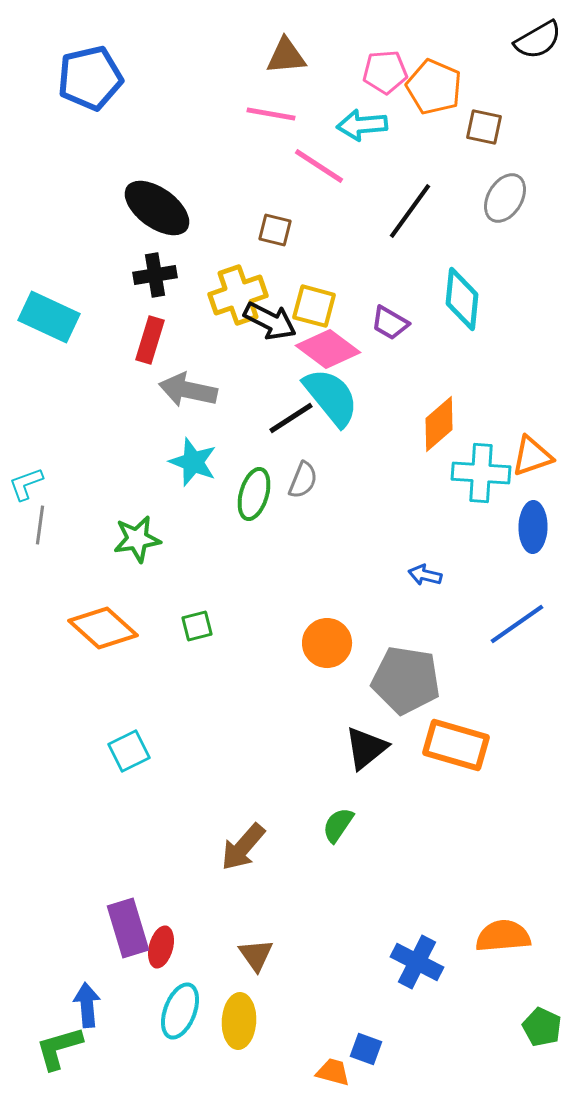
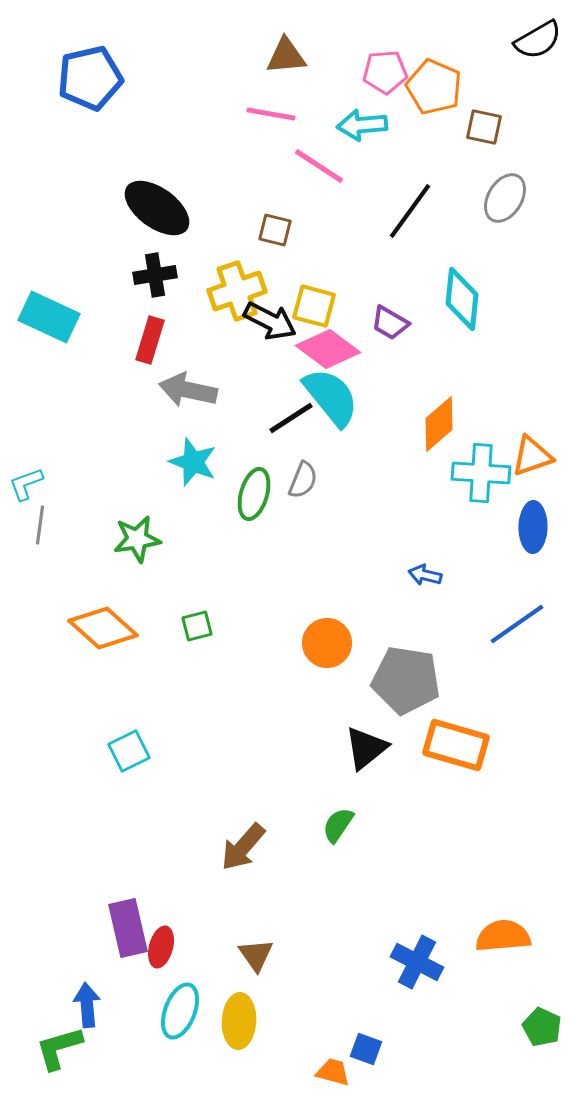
yellow cross at (238, 295): moved 1 px left, 4 px up
purple rectangle at (128, 928): rotated 4 degrees clockwise
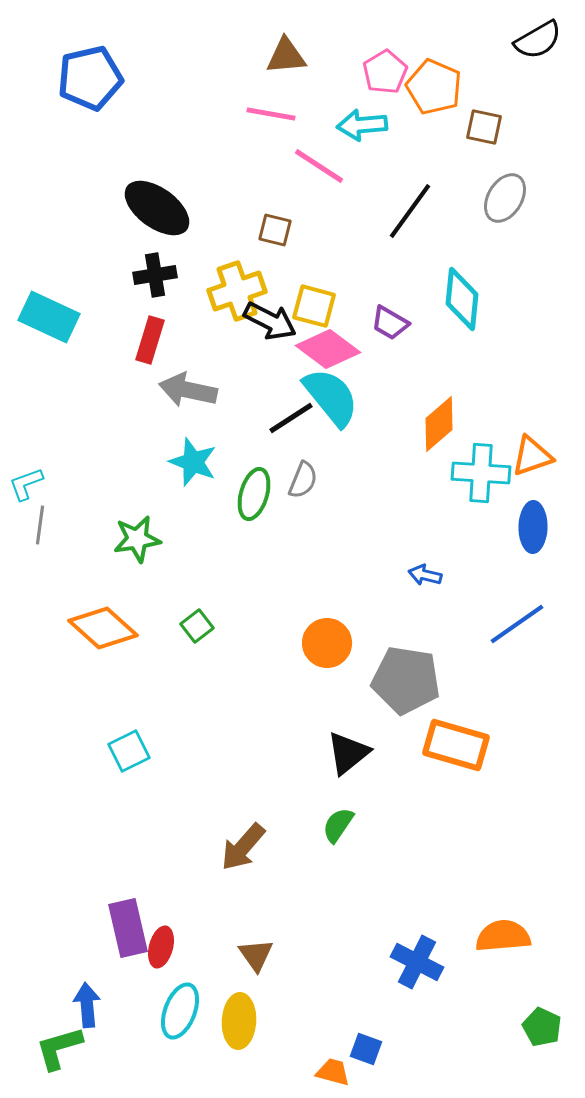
pink pentagon at (385, 72): rotated 27 degrees counterclockwise
green square at (197, 626): rotated 24 degrees counterclockwise
black triangle at (366, 748): moved 18 px left, 5 px down
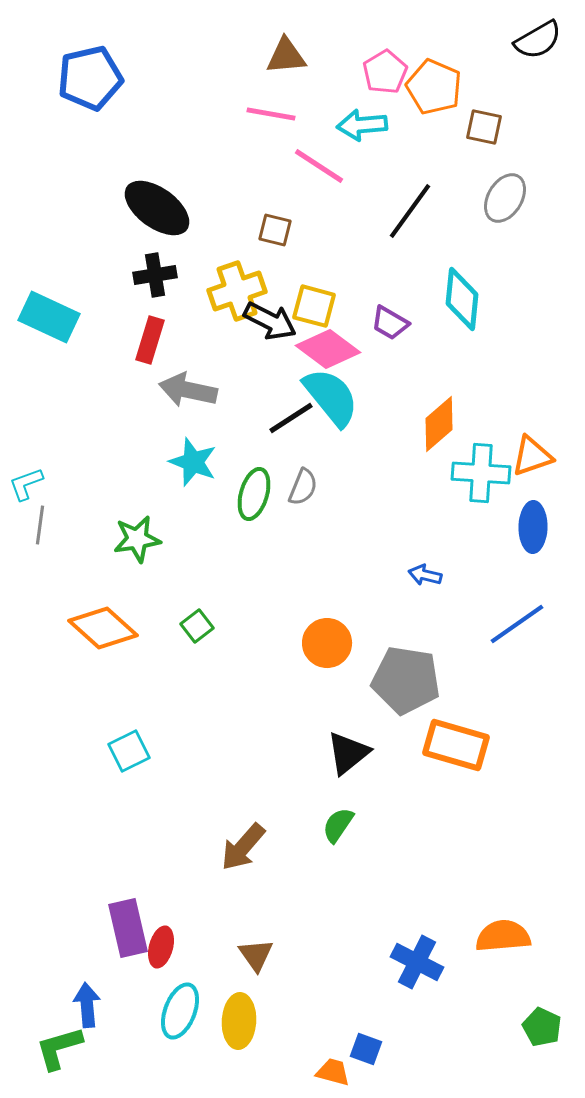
gray semicircle at (303, 480): moved 7 px down
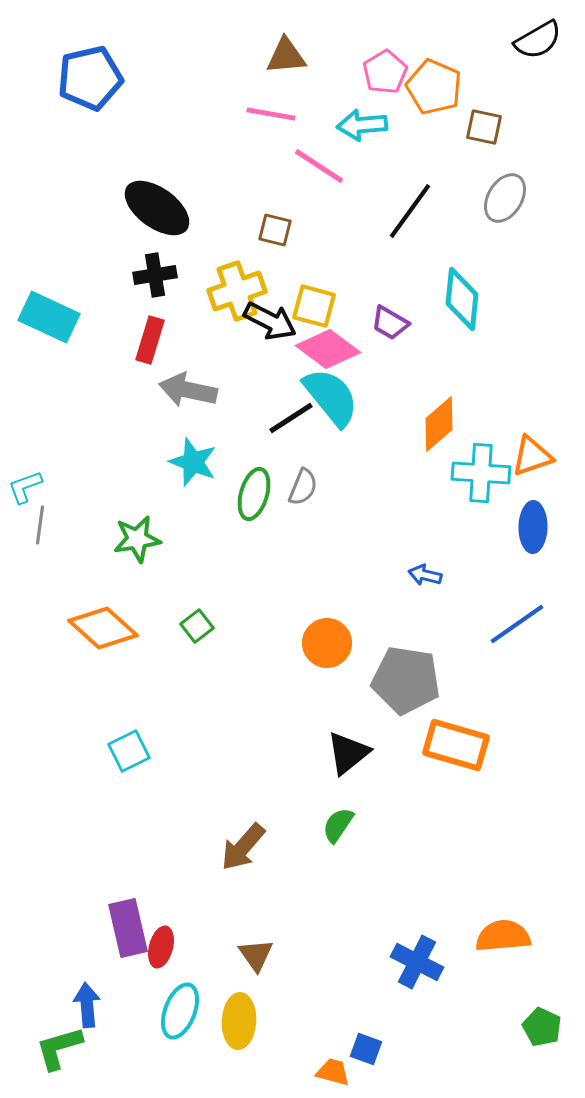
cyan L-shape at (26, 484): moved 1 px left, 3 px down
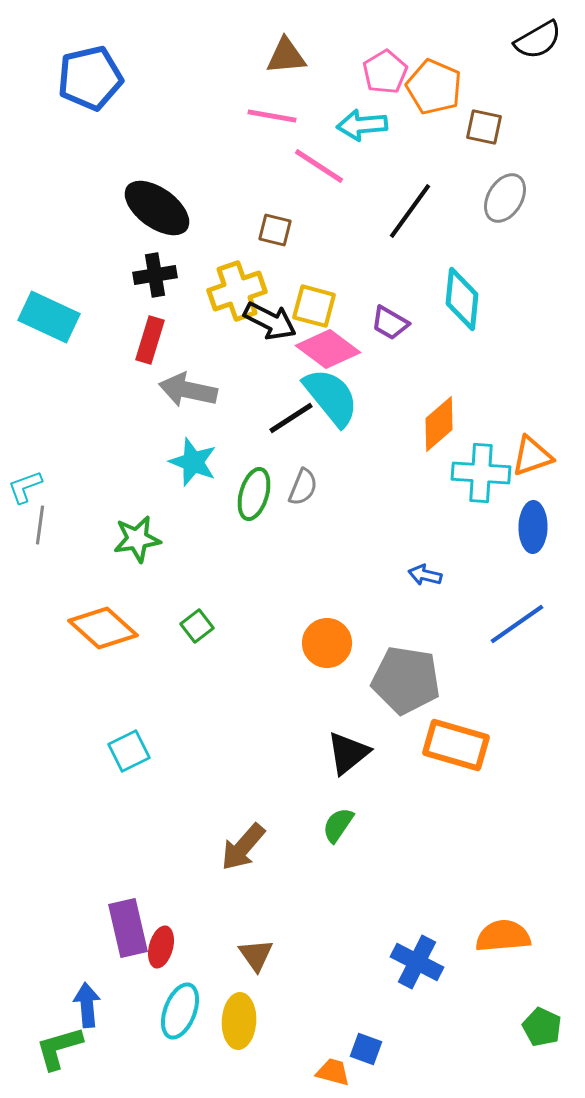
pink line at (271, 114): moved 1 px right, 2 px down
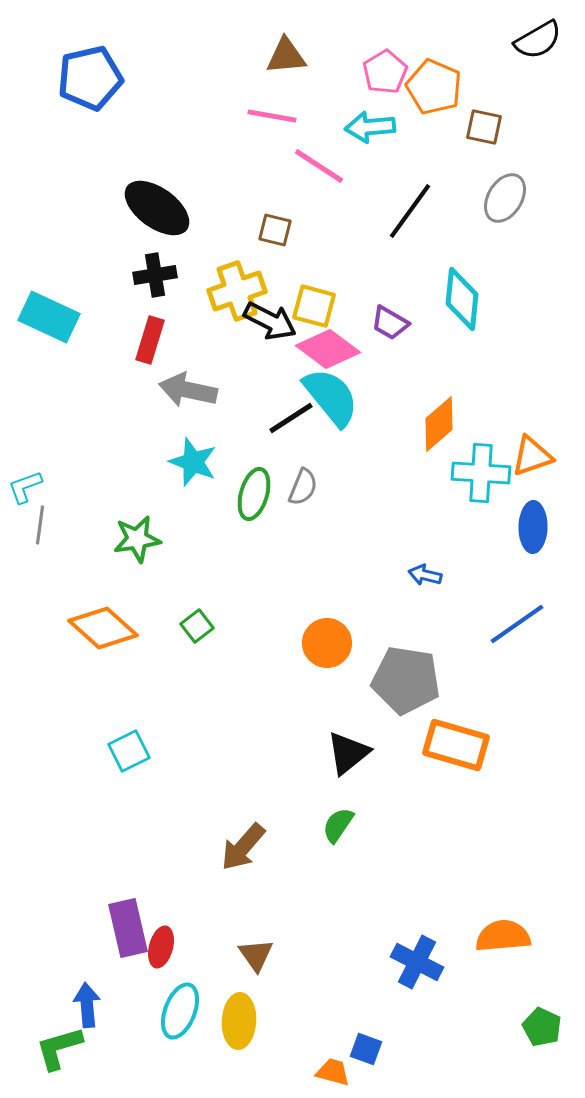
cyan arrow at (362, 125): moved 8 px right, 2 px down
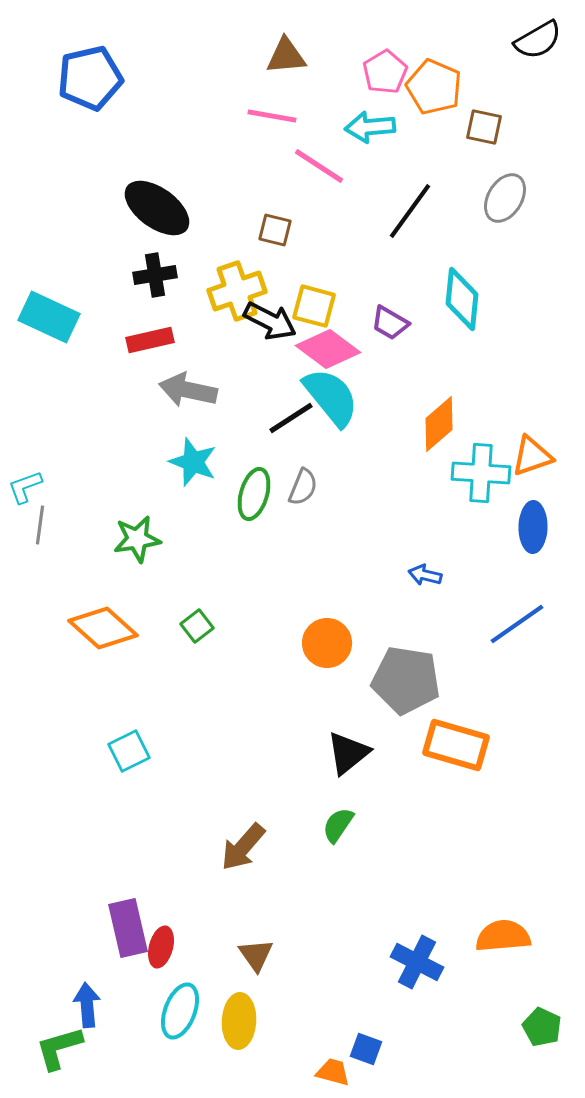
red rectangle at (150, 340): rotated 60 degrees clockwise
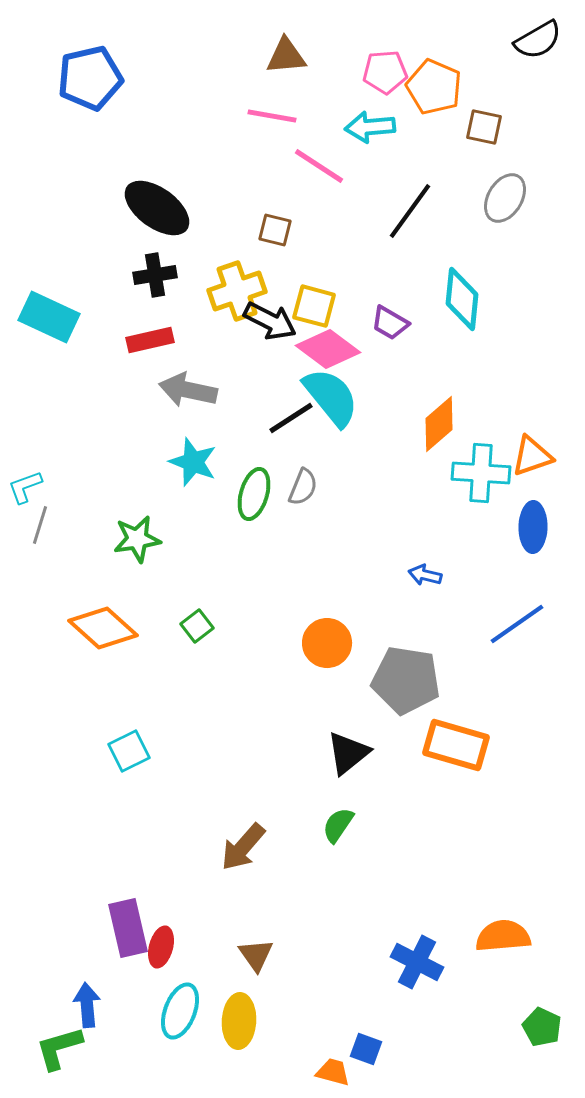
pink pentagon at (385, 72): rotated 27 degrees clockwise
gray line at (40, 525): rotated 9 degrees clockwise
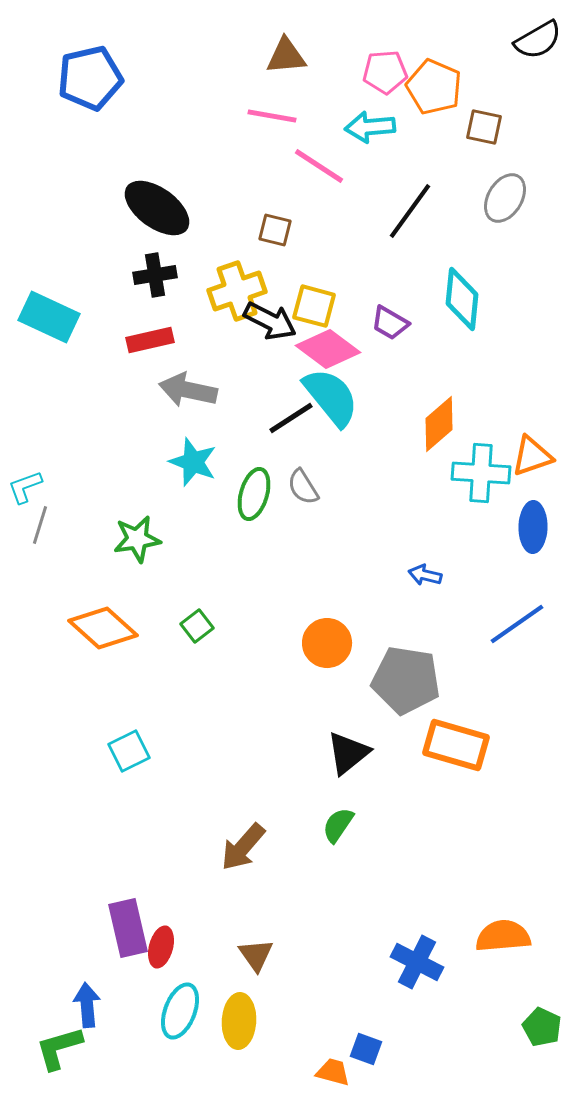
gray semicircle at (303, 487): rotated 126 degrees clockwise
